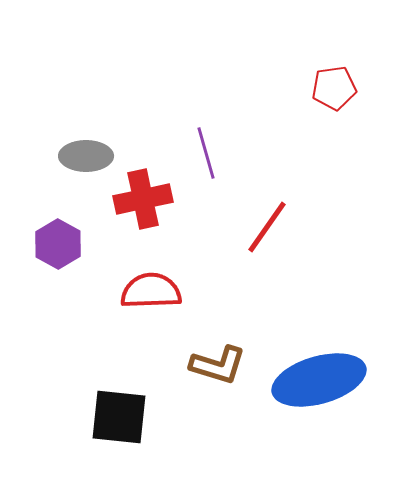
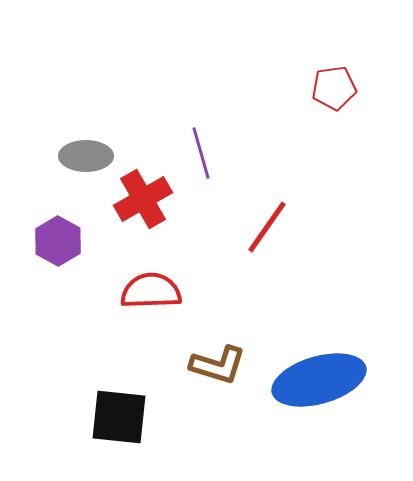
purple line: moved 5 px left
red cross: rotated 18 degrees counterclockwise
purple hexagon: moved 3 px up
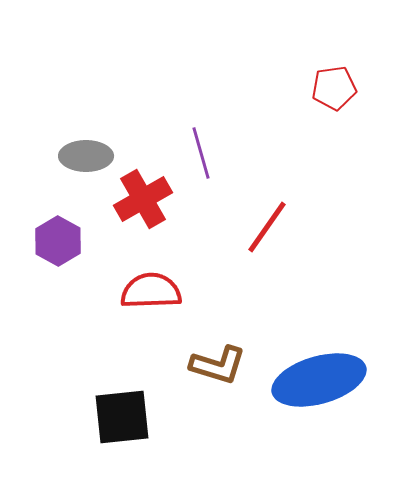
black square: moved 3 px right; rotated 12 degrees counterclockwise
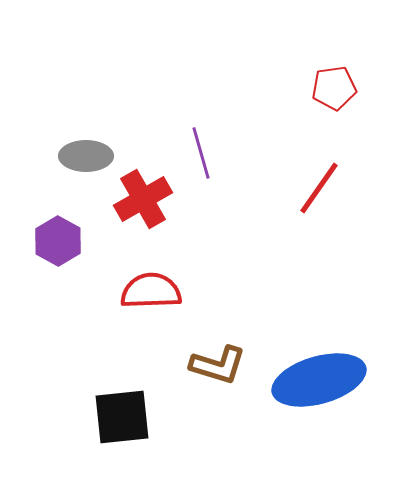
red line: moved 52 px right, 39 px up
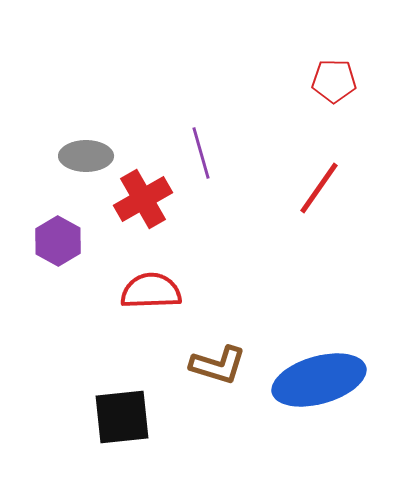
red pentagon: moved 7 px up; rotated 9 degrees clockwise
